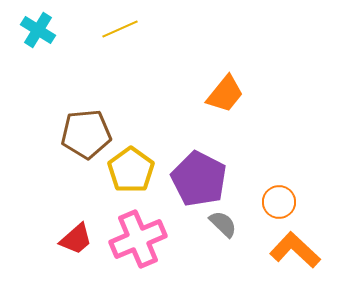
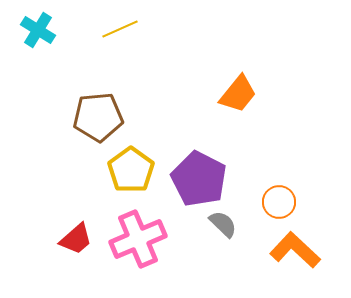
orange trapezoid: moved 13 px right
brown pentagon: moved 12 px right, 17 px up
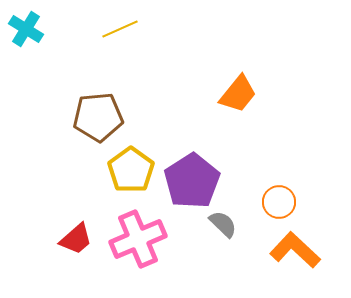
cyan cross: moved 12 px left, 1 px up
purple pentagon: moved 7 px left, 2 px down; rotated 12 degrees clockwise
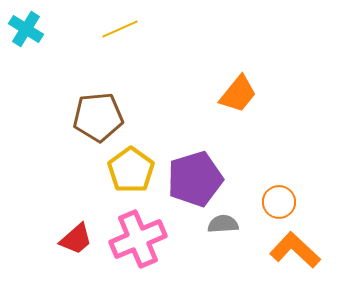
purple pentagon: moved 3 px right, 2 px up; rotated 16 degrees clockwise
gray semicircle: rotated 48 degrees counterclockwise
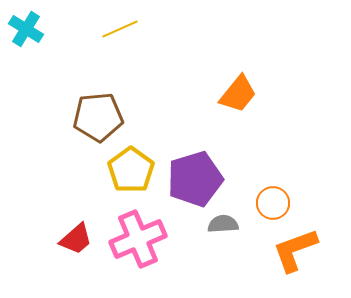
orange circle: moved 6 px left, 1 px down
orange L-shape: rotated 63 degrees counterclockwise
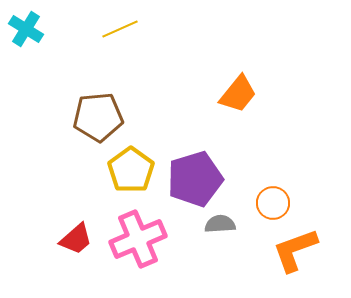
gray semicircle: moved 3 px left
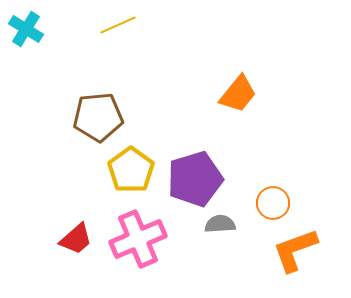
yellow line: moved 2 px left, 4 px up
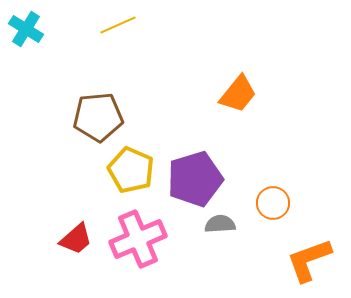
yellow pentagon: rotated 12 degrees counterclockwise
orange L-shape: moved 14 px right, 10 px down
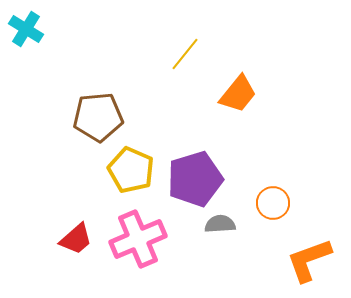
yellow line: moved 67 px right, 29 px down; rotated 27 degrees counterclockwise
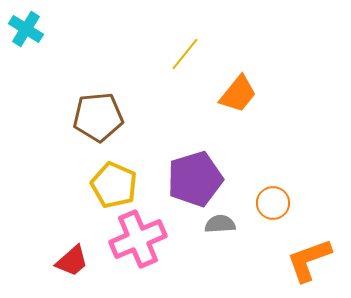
yellow pentagon: moved 17 px left, 15 px down
red trapezoid: moved 4 px left, 22 px down
